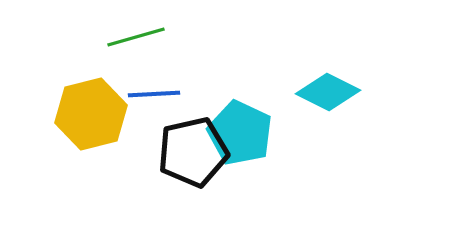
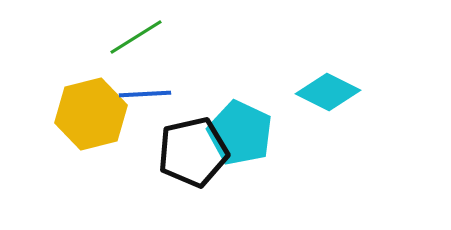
green line: rotated 16 degrees counterclockwise
blue line: moved 9 px left
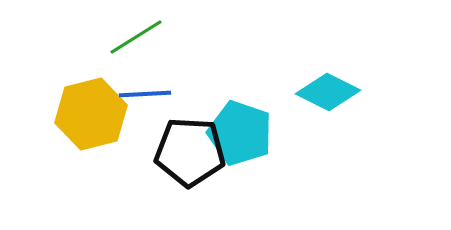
cyan pentagon: rotated 6 degrees counterclockwise
black pentagon: moved 3 px left; rotated 16 degrees clockwise
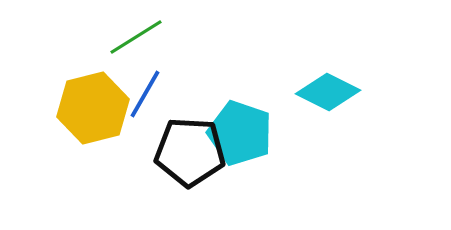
blue line: rotated 57 degrees counterclockwise
yellow hexagon: moved 2 px right, 6 px up
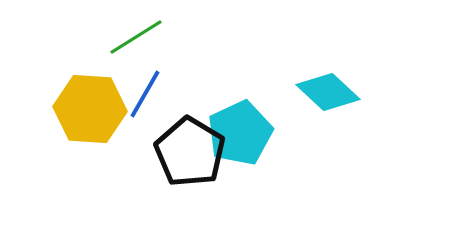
cyan diamond: rotated 16 degrees clockwise
yellow hexagon: moved 3 px left, 1 px down; rotated 18 degrees clockwise
cyan pentagon: rotated 28 degrees clockwise
black pentagon: rotated 28 degrees clockwise
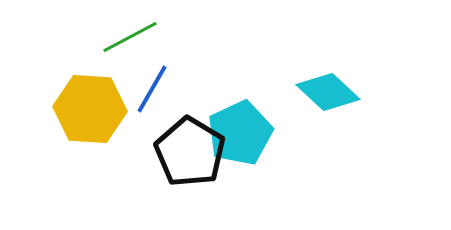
green line: moved 6 px left; rotated 4 degrees clockwise
blue line: moved 7 px right, 5 px up
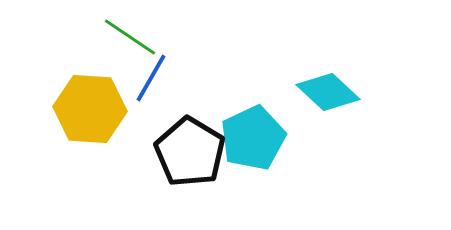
green line: rotated 62 degrees clockwise
blue line: moved 1 px left, 11 px up
cyan pentagon: moved 13 px right, 5 px down
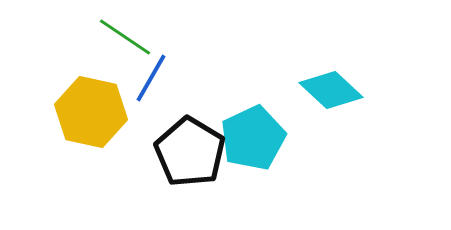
green line: moved 5 px left
cyan diamond: moved 3 px right, 2 px up
yellow hexagon: moved 1 px right, 3 px down; rotated 8 degrees clockwise
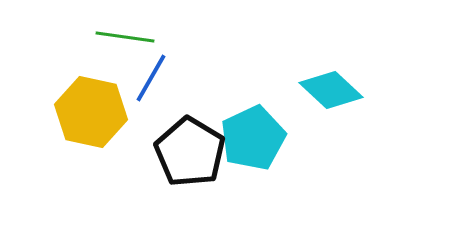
green line: rotated 26 degrees counterclockwise
